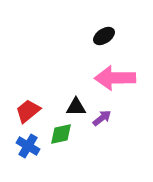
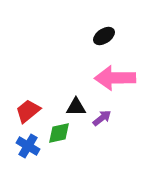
green diamond: moved 2 px left, 1 px up
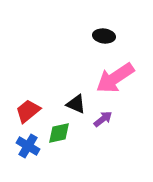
black ellipse: rotated 40 degrees clockwise
pink arrow: rotated 33 degrees counterclockwise
black triangle: moved 3 px up; rotated 25 degrees clockwise
purple arrow: moved 1 px right, 1 px down
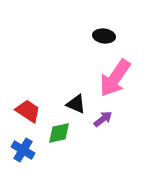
pink arrow: rotated 21 degrees counterclockwise
red trapezoid: rotated 72 degrees clockwise
blue cross: moved 5 px left, 4 px down
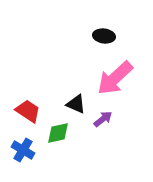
pink arrow: rotated 12 degrees clockwise
green diamond: moved 1 px left
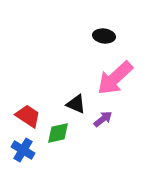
red trapezoid: moved 5 px down
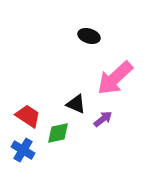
black ellipse: moved 15 px left; rotated 10 degrees clockwise
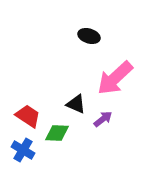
green diamond: moved 1 px left; rotated 15 degrees clockwise
